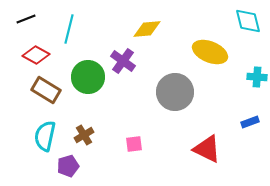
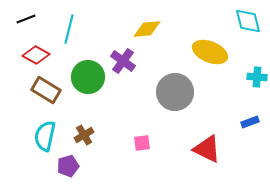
pink square: moved 8 px right, 1 px up
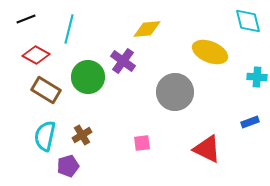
brown cross: moved 2 px left
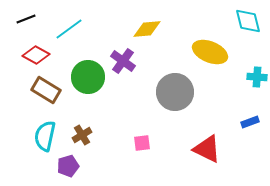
cyan line: rotated 40 degrees clockwise
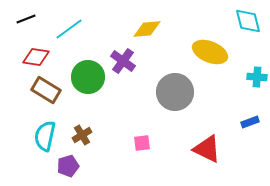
red diamond: moved 2 px down; rotated 20 degrees counterclockwise
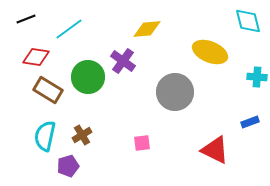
brown rectangle: moved 2 px right
red triangle: moved 8 px right, 1 px down
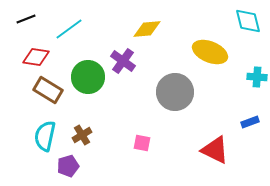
pink square: rotated 18 degrees clockwise
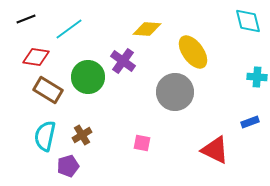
yellow diamond: rotated 8 degrees clockwise
yellow ellipse: moved 17 px left; rotated 32 degrees clockwise
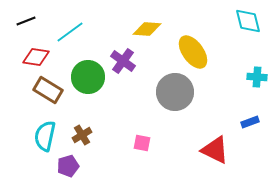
black line: moved 2 px down
cyan line: moved 1 px right, 3 px down
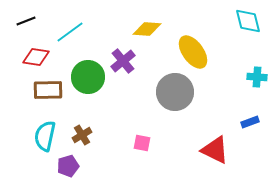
purple cross: rotated 15 degrees clockwise
brown rectangle: rotated 32 degrees counterclockwise
